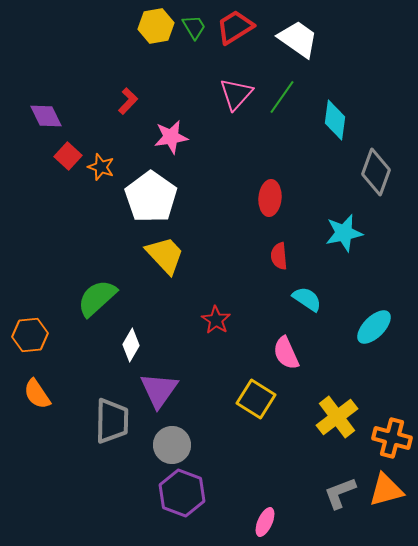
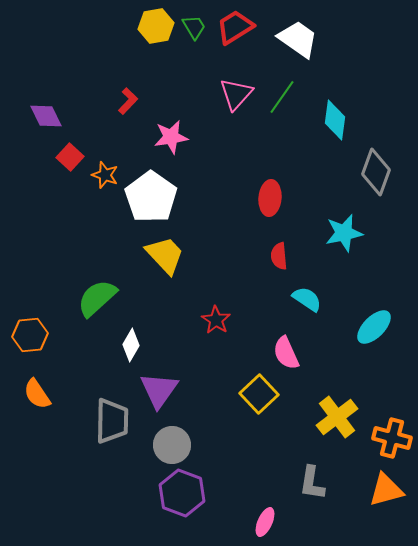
red square: moved 2 px right, 1 px down
orange star: moved 4 px right, 8 px down
yellow square: moved 3 px right, 5 px up; rotated 15 degrees clockwise
gray L-shape: moved 28 px left, 10 px up; rotated 60 degrees counterclockwise
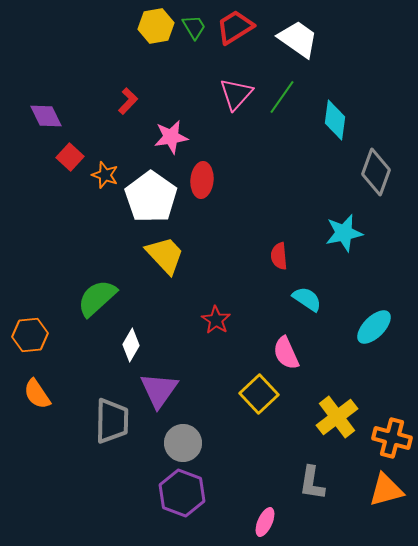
red ellipse: moved 68 px left, 18 px up
gray circle: moved 11 px right, 2 px up
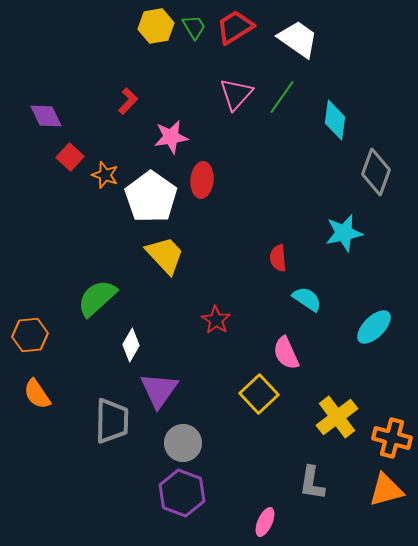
red semicircle: moved 1 px left, 2 px down
